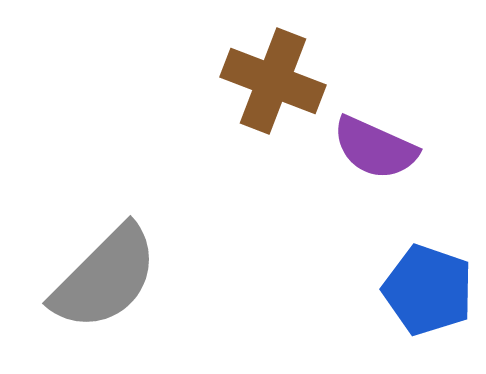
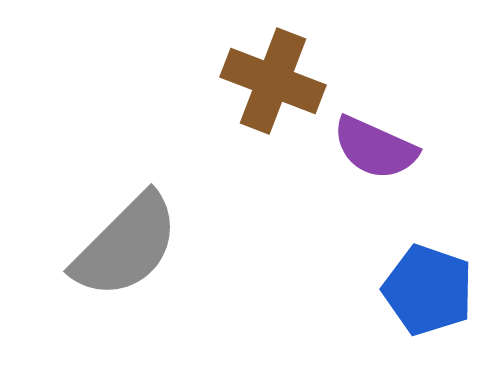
gray semicircle: moved 21 px right, 32 px up
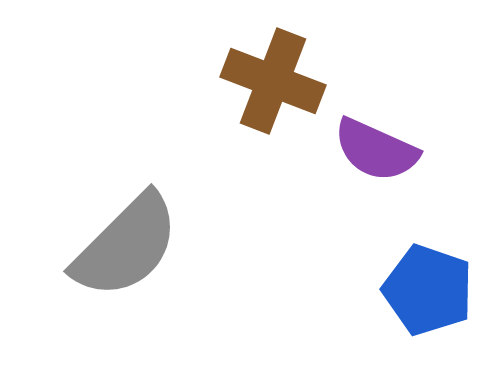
purple semicircle: moved 1 px right, 2 px down
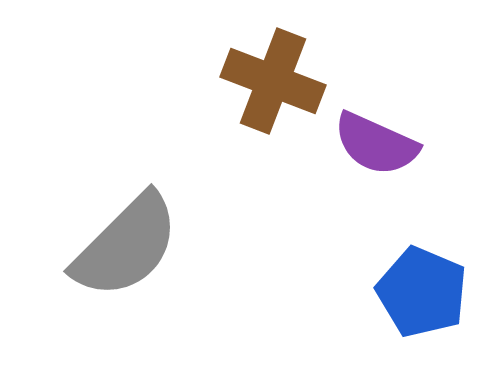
purple semicircle: moved 6 px up
blue pentagon: moved 6 px left, 2 px down; rotated 4 degrees clockwise
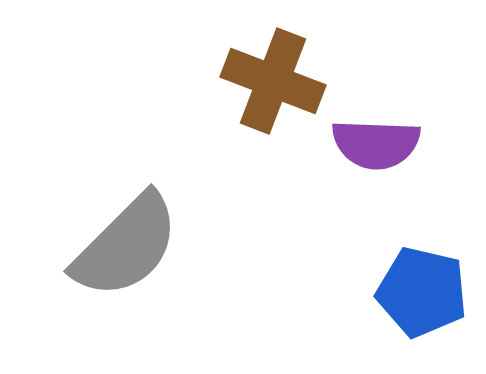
purple semicircle: rotated 22 degrees counterclockwise
blue pentagon: rotated 10 degrees counterclockwise
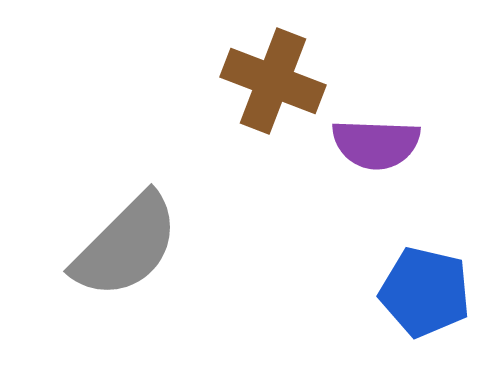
blue pentagon: moved 3 px right
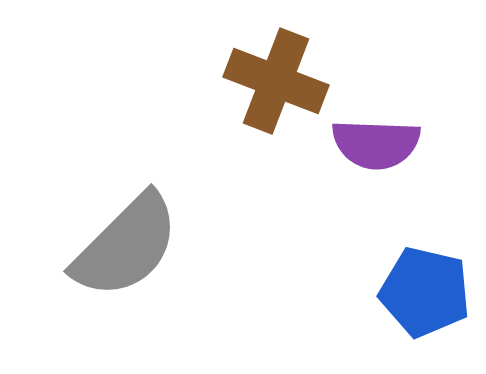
brown cross: moved 3 px right
